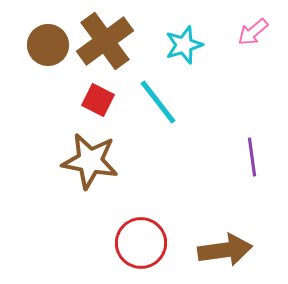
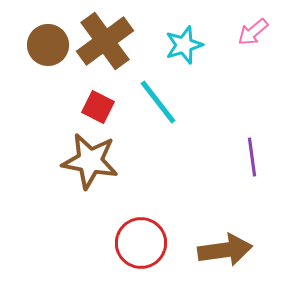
red square: moved 7 px down
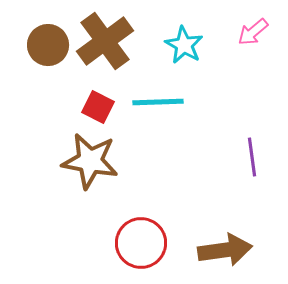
cyan star: rotated 24 degrees counterclockwise
cyan line: rotated 54 degrees counterclockwise
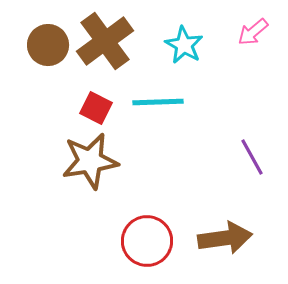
red square: moved 2 px left, 1 px down
purple line: rotated 21 degrees counterclockwise
brown star: rotated 20 degrees counterclockwise
red circle: moved 6 px right, 2 px up
brown arrow: moved 12 px up
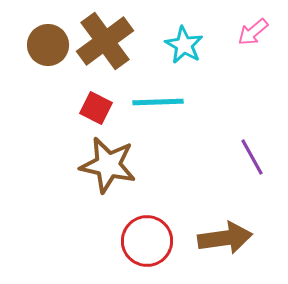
brown star: moved 18 px right, 4 px down; rotated 22 degrees clockwise
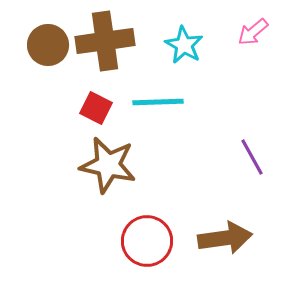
brown cross: rotated 28 degrees clockwise
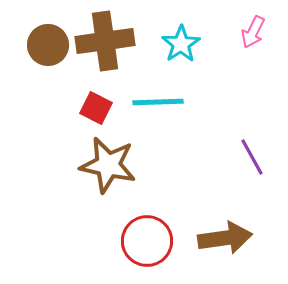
pink arrow: rotated 24 degrees counterclockwise
cyan star: moved 3 px left, 1 px up; rotated 9 degrees clockwise
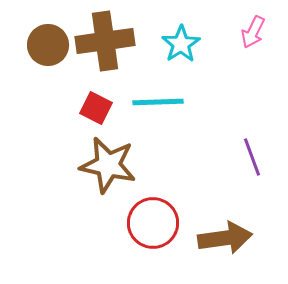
purple line: rotated 9 degrees clockwise
red circle: moved 6 px right, 18 px up
